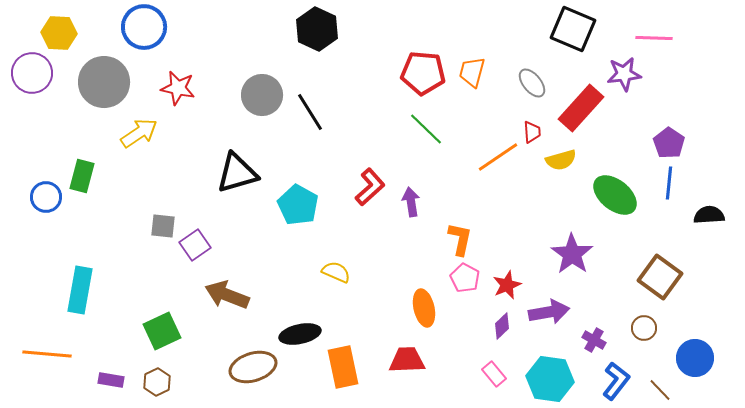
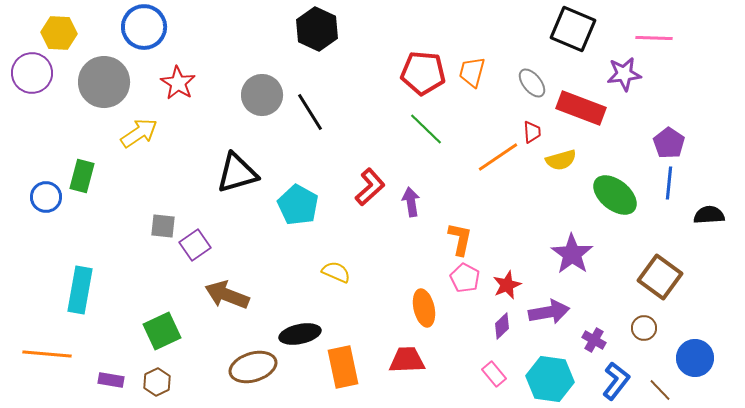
red star at (178, 88): moved 5 px up; rotated 20 degrees clockwise
red rectangle at (581, 108): rotated 69 degrees clockwise
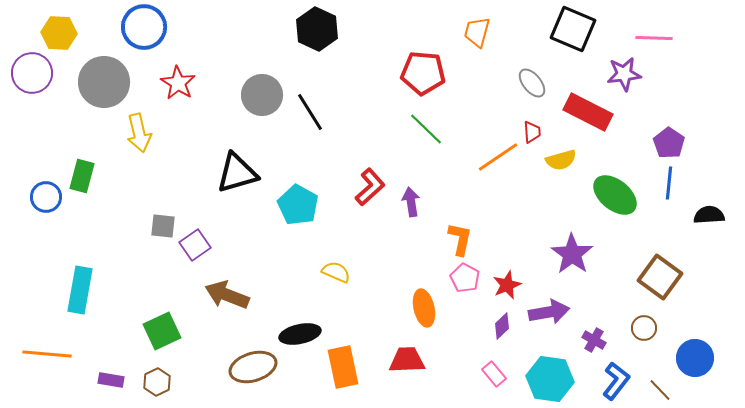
orange trapezoid at (472, 72): moved 5 px right, 40 px up
red rectangle at (581, 108): moved 7 px right, 4 px down; rotated 6 degrees clockwise
yellow arrow at (139, 133): rotated 111 degrees clockwise
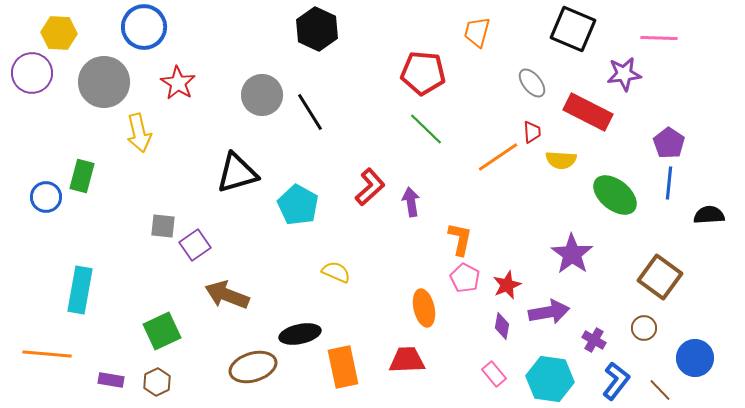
pink line at (654, 38): moved 5 px right
yellow semicircle at (561, 160): rotated 20 degrees clockwise
purple diamond at (502, 326): rotated 36 degrees counterclockwise
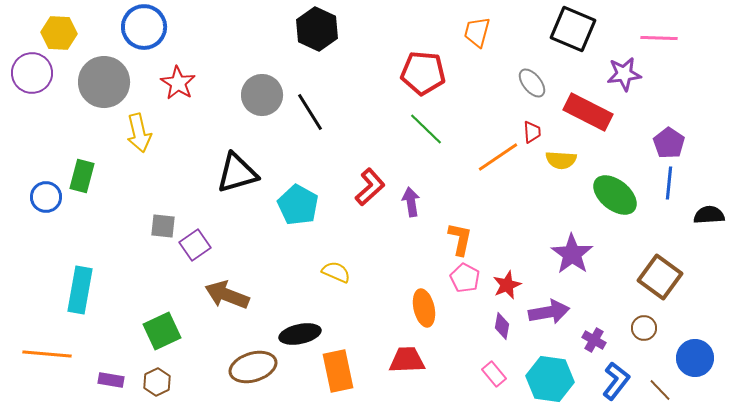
orange rectangle at (343, 367): moved 5 px left, 4 px down
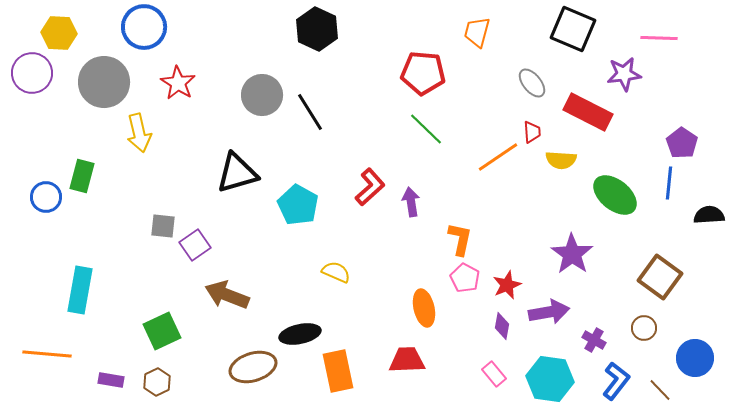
purple pentagon at (669, 143): moved 13 px right
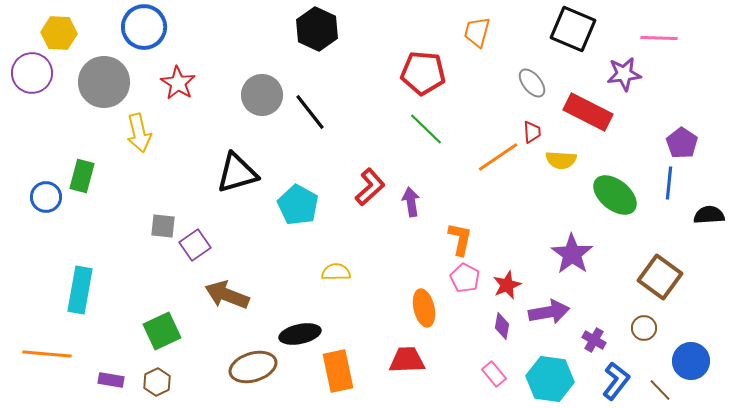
black line at (310, 112): rotated 6 degrees counterclockwise
yellow semicircle at (336, 272): rotated 24 degrees counterclockwise
blue circle at (695, 358): moved 4 px left, 3 px down
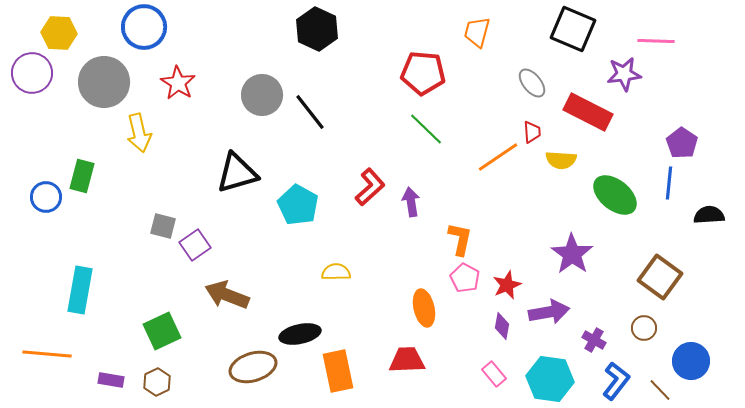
pink line at (659, 38): moved 3 px left, 3 px down
gray square at (163, 226): rotated 8 degrees clockwise
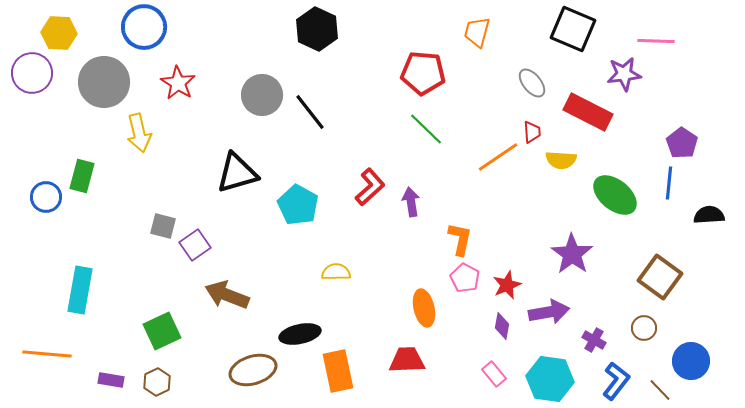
brown ellipse at (253, 367): moved 3 px down
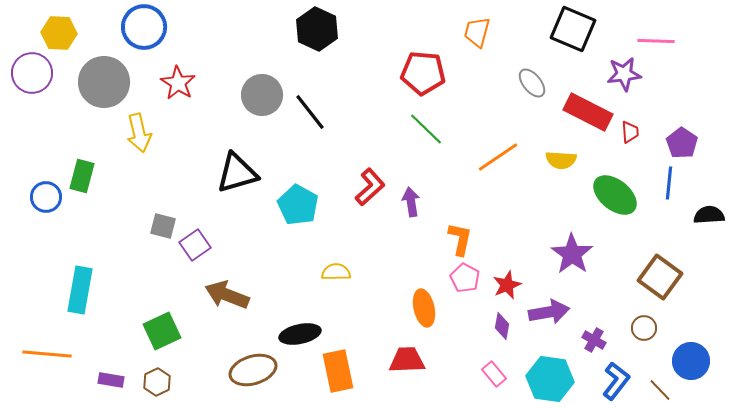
red trapezoid at (532, 132): moved 98 px right
